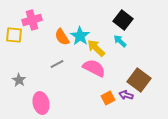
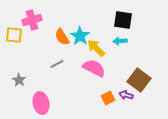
black square: rotated 30 degrees counterclockwise
cyan arrow: rotated 48 degrees counterclockwise
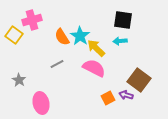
yellow square: rotated 30 degrees clockwise
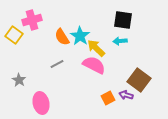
pink semicircle: moved 3 px up
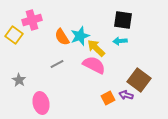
cyan star: rotated 18 degrees clockwise
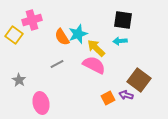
cyan star: moved 2 px left, 2 px up
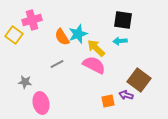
gray star: moved 6 px right, 2 px down; rotated 24 degrees counterclockwise
orange square: moved 3 px down; rotated 16 degrees clockwise
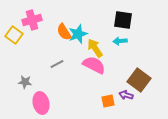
orange semicircle: moved 2 px right, 5 px up
yellow arrow: moved 1 px left; rotated 12 degrees clockwise
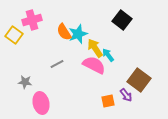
black square: moved 1 px left; rotated 30 degrees clockwise
cyan arrow: moved 12 px left, 14 px down; rotated 56 degrees clockwise
purple arrow: rotated 144 degrees counterclockwise
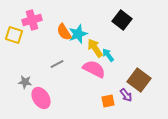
yellow square: rotated 18 degrees counterclockwise
pink semicircle: moved 4 px down
pink ellipse: moved 5 px up; rotated 20 degrees counterclockwise
